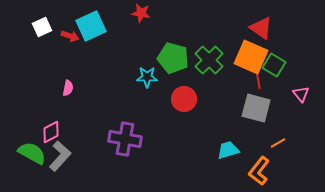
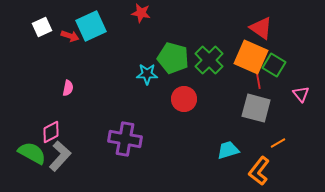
cyan star: moved 3 px up
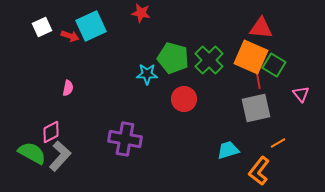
red triangle: rotated 30 degrees counterclockwise
gray square: rotated 28 degrees counterclockwise
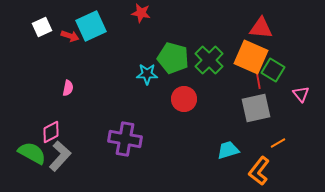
green square: moved 1 px left, 5 px down
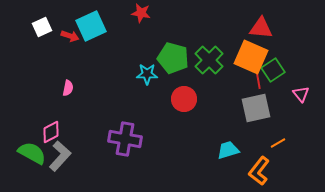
green square: rotated 25 degrees clockwise
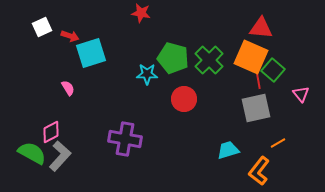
cyan square: moved 27 px down; rotated 8 degrees clockwise
green square: rotated 15 degrees counterclockwise
pink semicircle: rotated 42 degrees counterclockwise
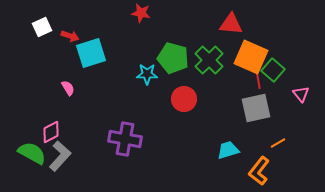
red triangle: moved 30 px left, 4 px up
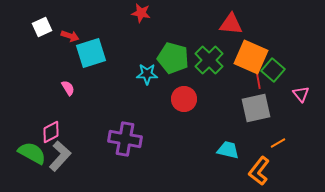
cyan trapezoid: rotated 30 degrees clockwise
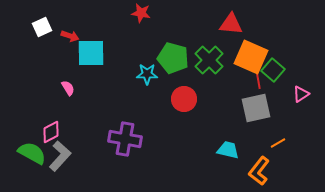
cyan square: rotated 16 degrees clockwise
pink triangle: rotated 36 degrees clockwise
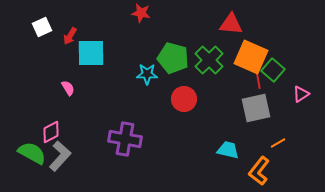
red arrow: rotated 102 degrees clockwise
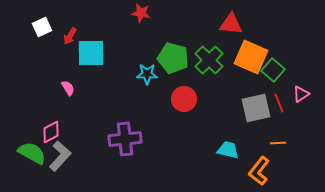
red line: moved 21 px right, 24 px down; rotated 12 degrees counterclockwise
purple cross: rotated 16 degrees counterclockwise
orange line: rotated 28 degrees clockwise
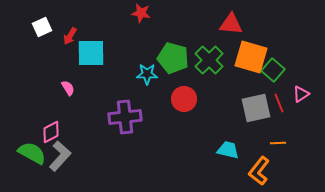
orange square: rotated 8 degrees counterclockwise
purple cross: moved 22 px up
